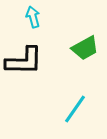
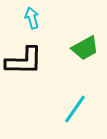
cyan arrow: moved 1 px left, 1 px down
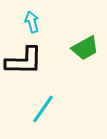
cyan arrow: moved 4 px down
cyan line: moved 32 px left
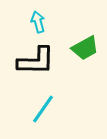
cyan arrow: moved 6 px right
black L-shape: moved 12 px right
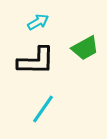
cyan arrow: rotated 75 degrees clockwise
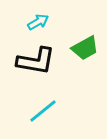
black L-shape: rotated 9 degrees clockwise
cyan line: moved 2 px down; rotated 16 degrees clockwise
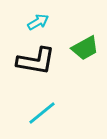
cyan line: moved 1 px left, 2 px down
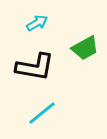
cyan arrow: moved 1 px left, 1 px down
black L-shape: moved 1 px left, 6 px down
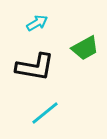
cyan line: moved 3 px right
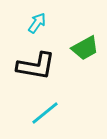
cyan arrow: rotated 25 degrees counterclockwise
black L-shape: moved 1 px right, 1 px up
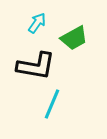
green trapezoid: moved 11 px left, 10 px up
cyan line: moved 7 px right, 9 px up; rotated 28 degrees counterclockwise
